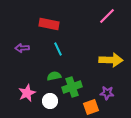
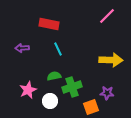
pink star: moved 1 px right, 3 px up
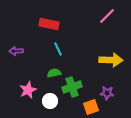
purple arrow: moved 6 px left, 3 px down
green semicircle: moved 3 px up
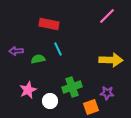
green semicircle: moved 16 px left, 14 px up
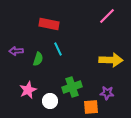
green semicircle: rotated 120 degrees clockwise
orange square: rotated 14 degrees clockwise
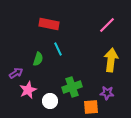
pink line: moved 9 px down
purple arrow: moved 22 px down; rotated 152 degrees clockwise
yellow arrow: rotated 85 degrees counterclockwise
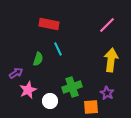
purple star: rotated 24 degrees clockwise
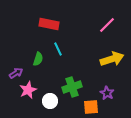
yellow arrow: moved 1 px right, 1 px up; rotated 65 degrees clockwise
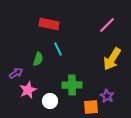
yellow arrow: rotated 140 degrees clockwise
green cross: moved 2 px up; rotated 18 degrees clockwise
purple star: moved 3 px down
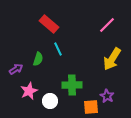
red rectangle: rotated 30 degrees clockwise
purple arrow: moved 4 px up
pink star: moved 1 px right, 1 px down
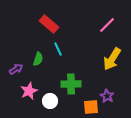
green cross: moved 1 px left, 1 px up
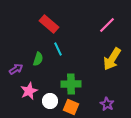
purple star: moved 8 px down
orange square: moved 20 px left; rotated 28 degrees clockwise
